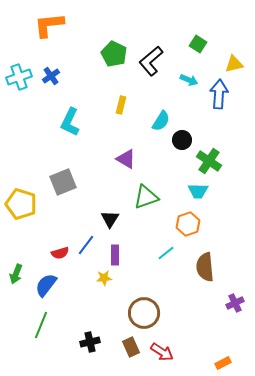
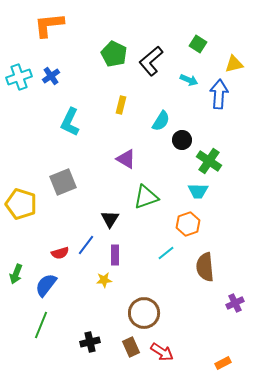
yellow star: moved 2 px down
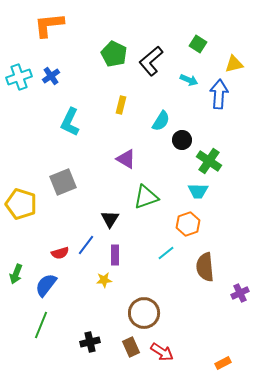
purple cross: moved 5 px right, 10 px up
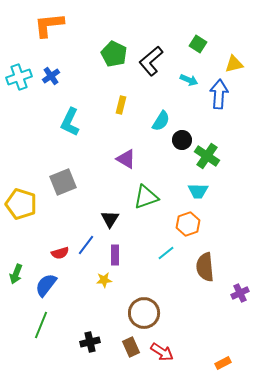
green cross: moved 2 px left, 5 px up
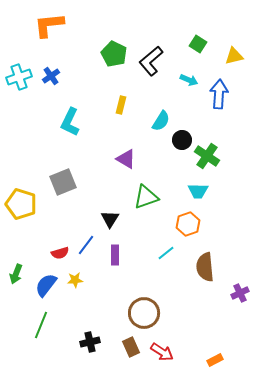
yellow triangle: moved 8 px up
yellow star: moved 29 px left
orange rectangle: moved 8 px left, 3 px up
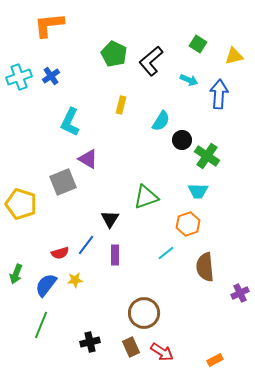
purple triangle: moved 38 px left
